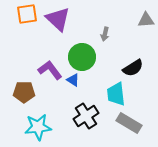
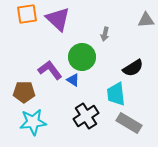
cyan star: moved 5 px left, 5 px up
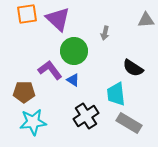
gray arrow: moved 1 px up
green circle: moved 8 px left, 6 px up
black semicircle: rotated 65 degrees clockwise
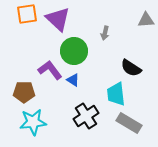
black semicircle: moved 2 px left
